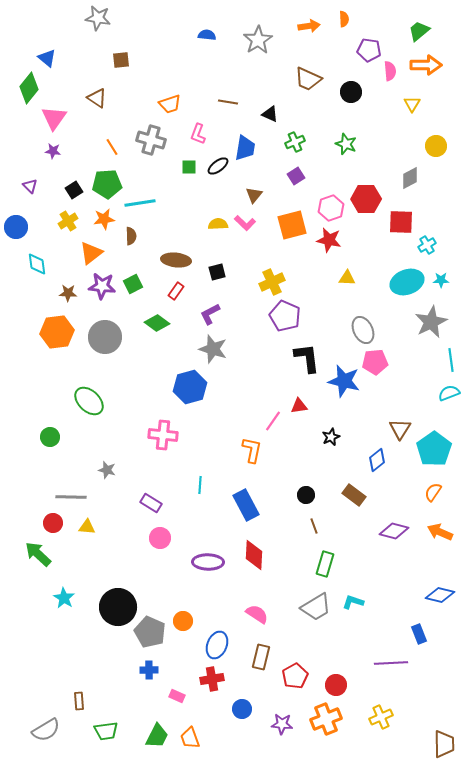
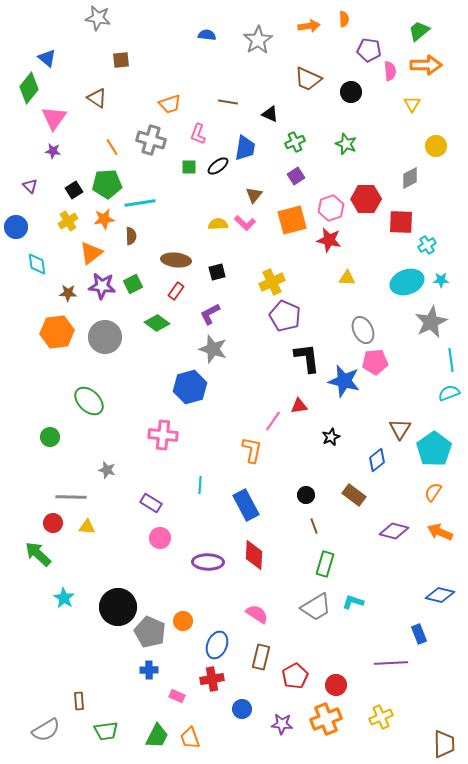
orange square at (292, 225): moved 5 px up
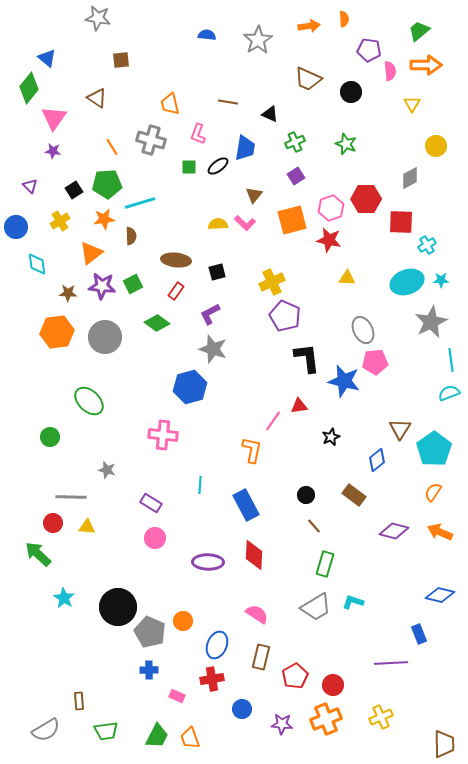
orange trapezoid at (170, 104): rotated 95 degrees clockwise
cyan line at (140, 203): rotated 8 degrees counterclockwise
yellow cross at (68, 221): moved 8 px left
brown line at (314, 526): rotated 21 degrees counterclockwise
pink circle at (160, 538): moved 5 px left
red circle at (336, 685): moved 3 px left
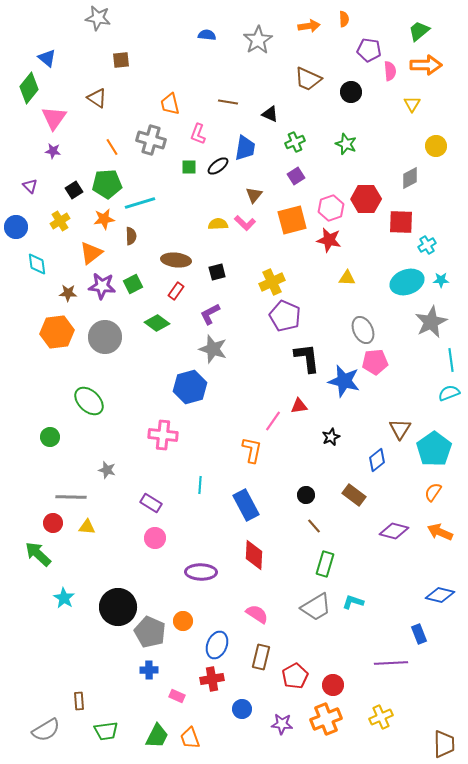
purple ellipse at (208, 562): moved 7 px left, 10 px down
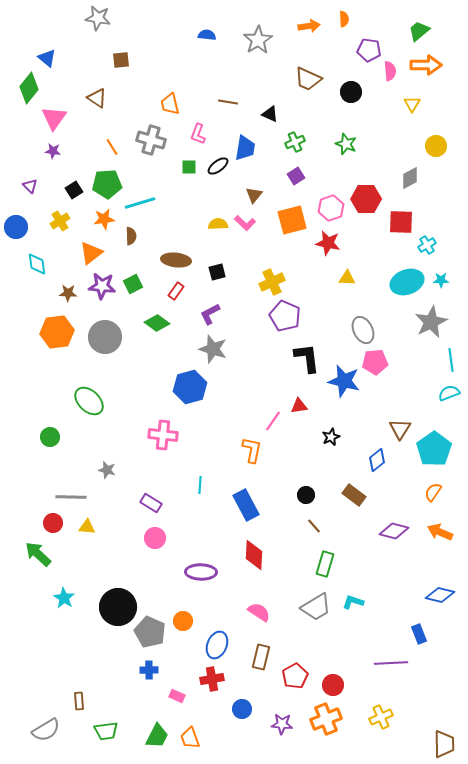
red star at (329, 240): moved 1 px left, 3 px down
pink semicircle at (257, 614): moved 2 px right, 2 px up
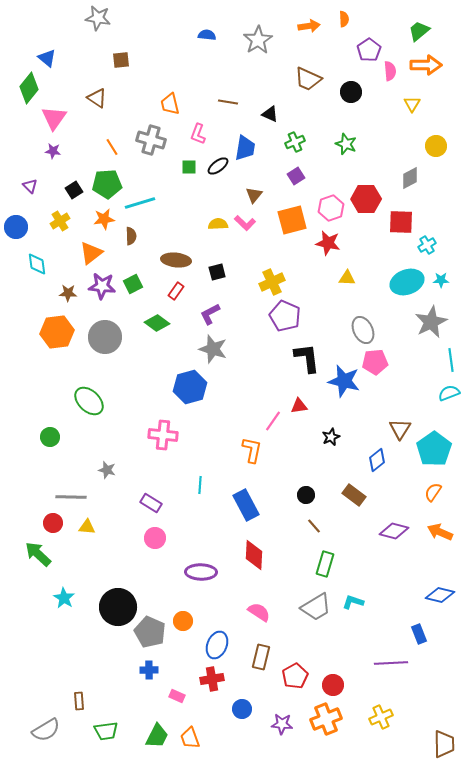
purple pentagon at (369, 50): rotated 30 degrees clockwise
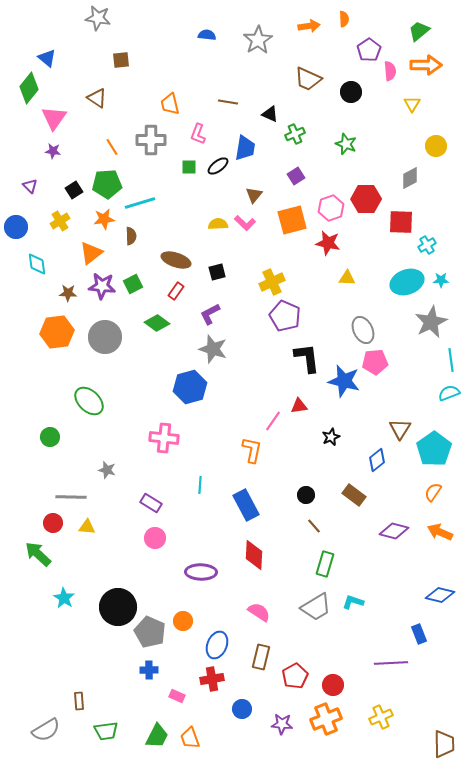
gray cross at (151, 140): rotated 16 degrees counterclockwise
green cross at (295, 142): moved 8 px up
brown ellipse at (176, 260): rotated 12 degrees clockwise
pink cross at (163, 435): moved 1 px right, 3 px down
